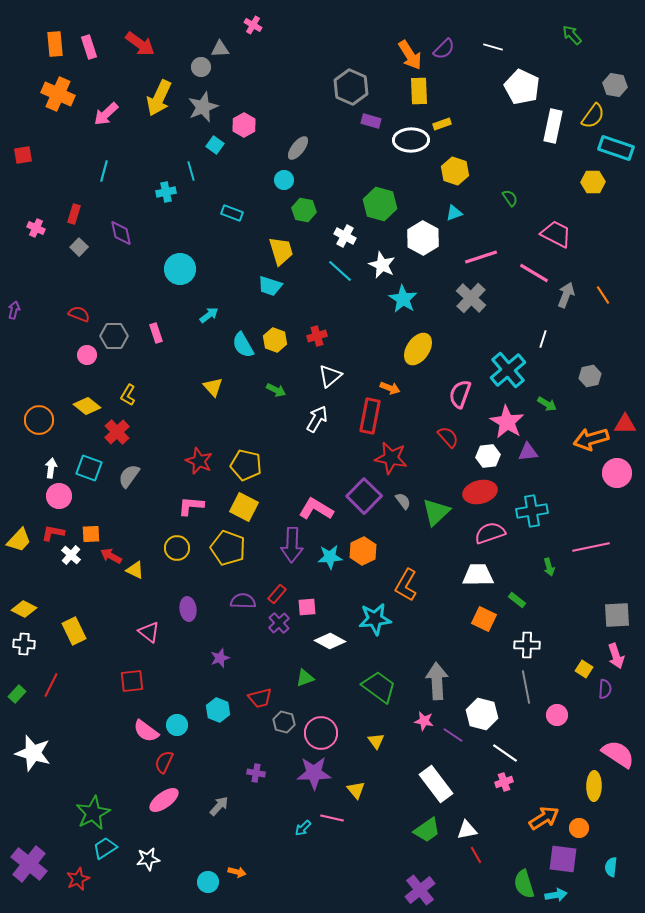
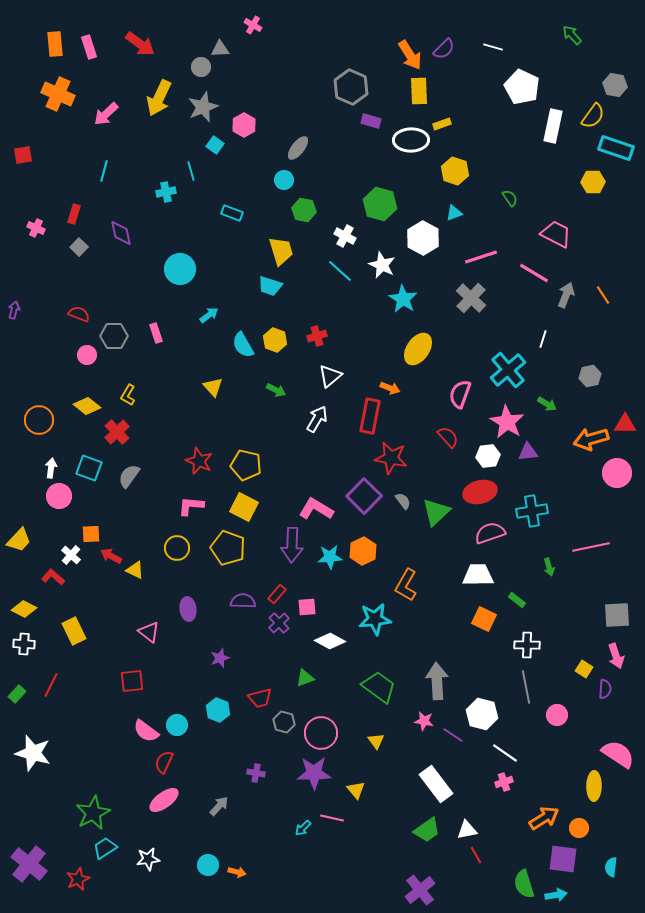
red L-shape at (53, 533): moved 44 px down; rotated 30 degrees clockwise
cyan circle at (208, 882): moved 17 px up
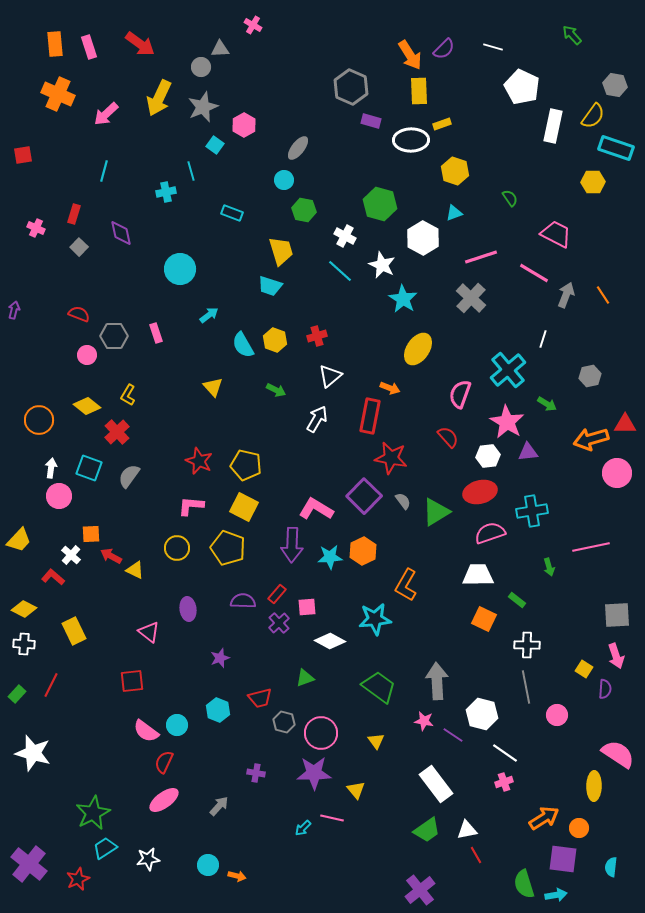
green triangle at (436, 512): rotated 12 degrees clockwise
orange arrow at (237, 872): moved 4 px down
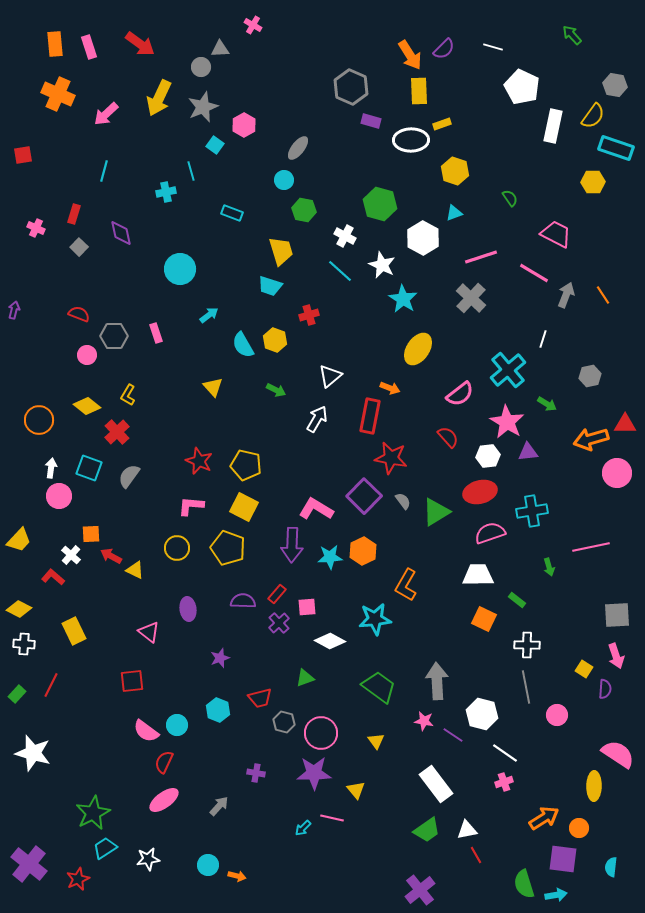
red cross at (317, 336): moved 8 px left, 21 px up
pink semicircle at (460, 394): rotated 148 degrees counterclockwise
yellow diamond at (24, 609): moved 5 px left
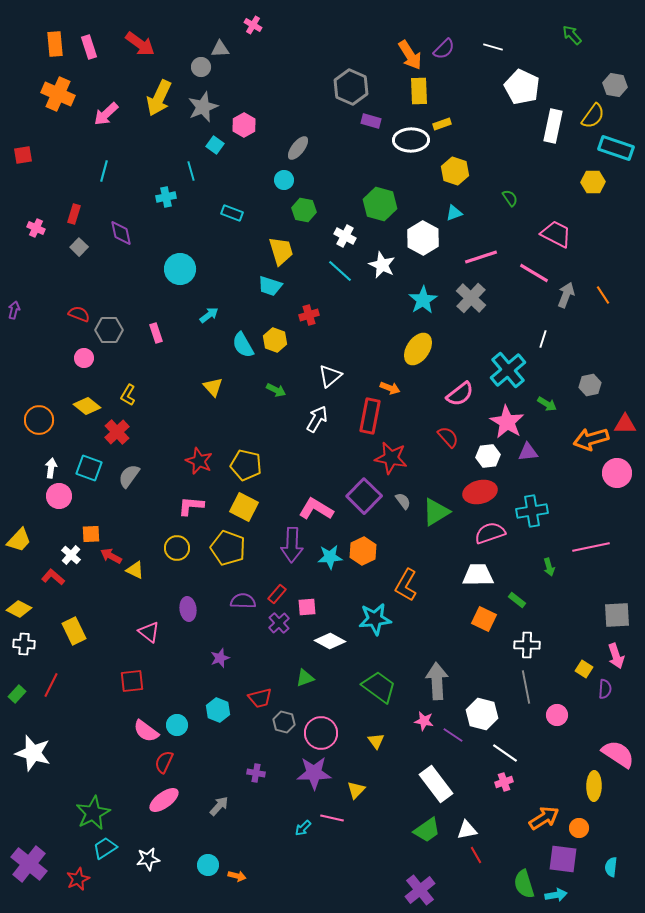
cyan cross at (166, 192): moved 5 px down
cyan star at (403, 299): moved 20 px right, 1 px down; rotated 8 degrees clockwise
gray hexagon at (114, 336): moved 5 px left, 6 px up
pink circle at (87, 355): moved 3 px left, 3 px down
gray hexagon at (590, 376): moved 9 px down
yellow triangle at (356, 790): rotated 24 degrees clockwise
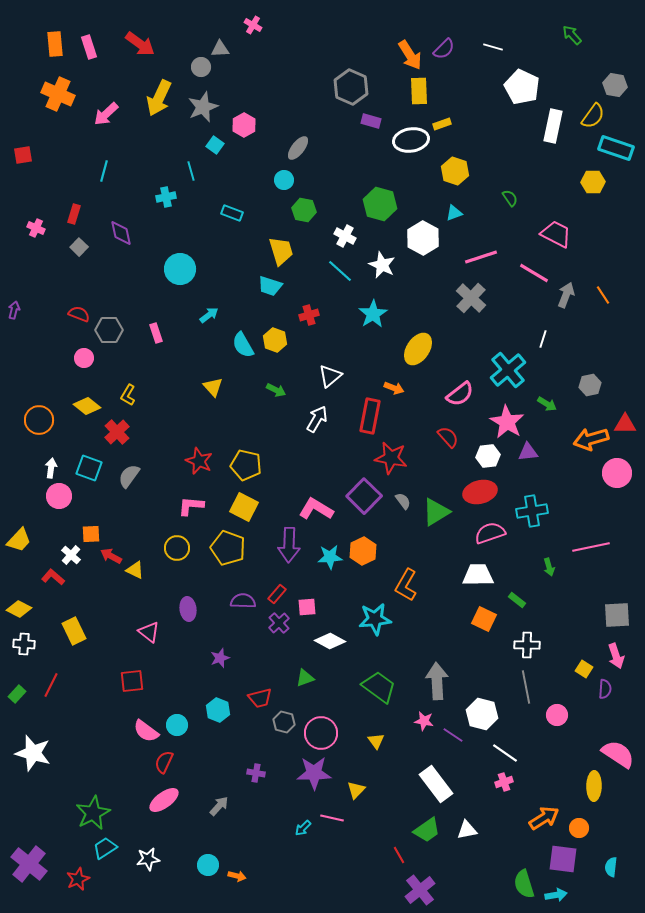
white ellipse at (411, 140): rotated 8 degrees counterclockwise
cyan star at (423, 300): moved 50 px left, 14 px down
orange arrow at (390, 388): moved 4 px right
purple arrow at (292, 545): moved 3 px left
red line at (476, 855): moved 77 px left
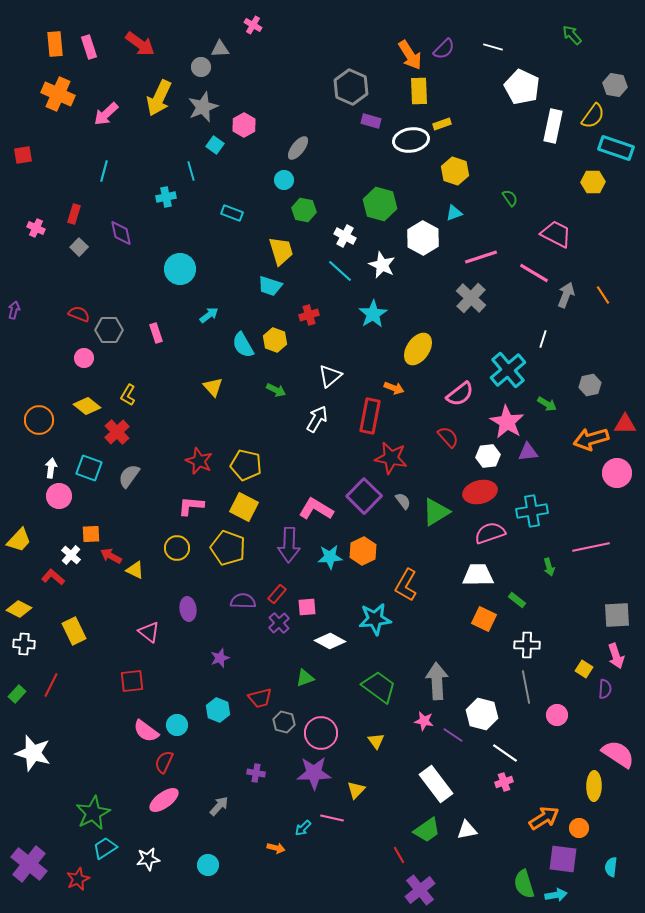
orange arrow at (237, 876): moved 39 px right, 28 px up
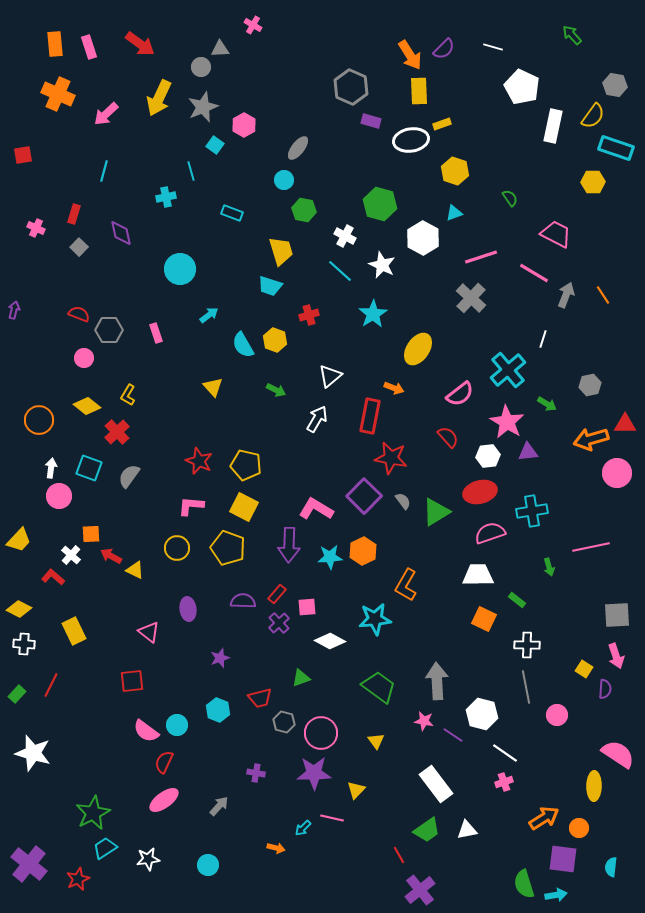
green triangle at (305, 678): moved 4 px left
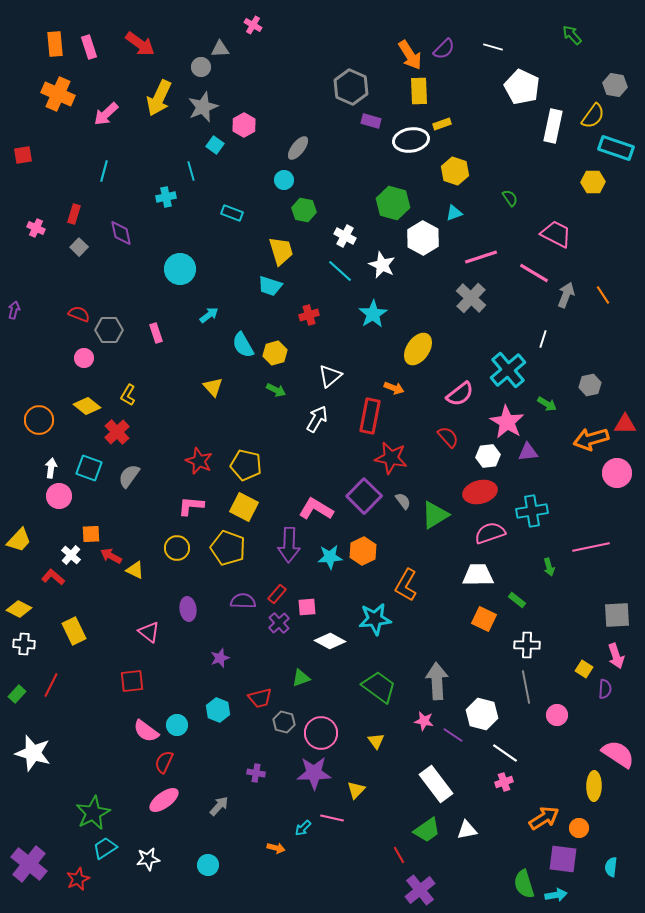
green hexagon at (380, 204): moved 13 px right, 1 px up
yellow hexagon at (275, 340): moved 13 px down; rotated 25 degrees clockwise
green triangle at (436, 512): moved 1 px left, 3 px down
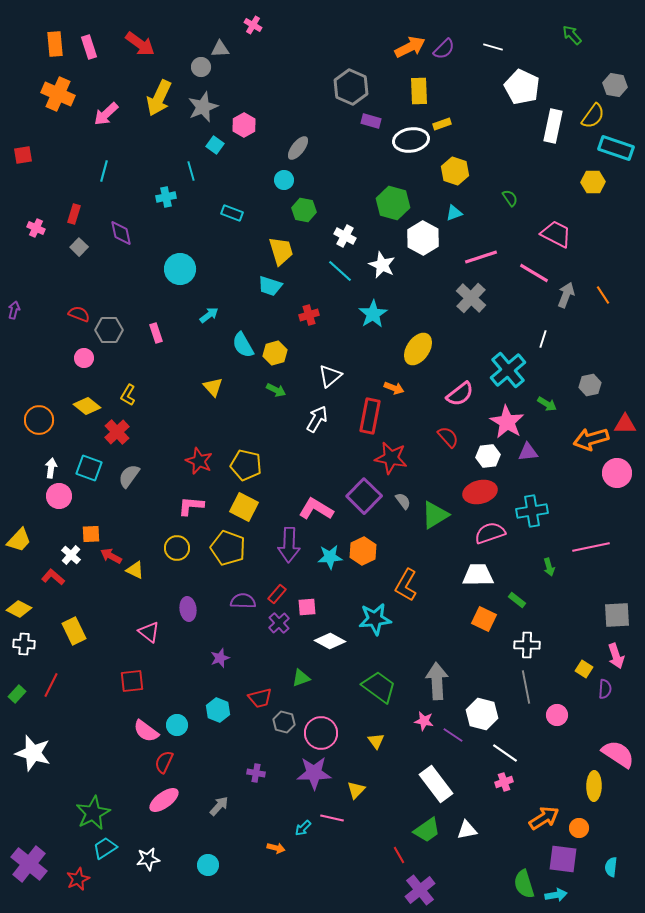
orange arrow at (410, 55): moved 8 px up; rotated 84 degrees counterclockwise
